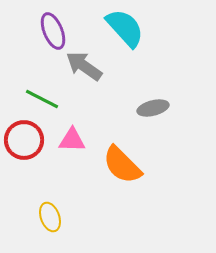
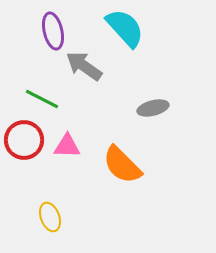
purple ellipse: rotated 9 degrees clockwise
pink triangle: moved 5 px left, 6 px down
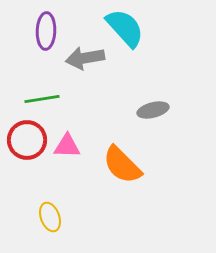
purple ellipse: moved 7 px left; rotated 15 degrees clockwise
gray arrow: moved 1 px right, 8 px up; rotated 45 degrees counterclockwise
green line: rotated 36 degrees counterclockwise
gray ellipse: moved 2 px down
red circle: moved 3 px right
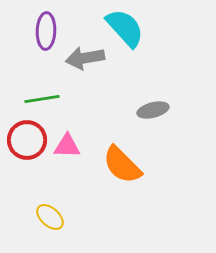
yellow ellipse: rotated 28 degrees counterclockwise
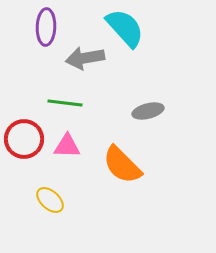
purple ellipse: moved 4 px up
green line: moved 23 px right, 4 px down; rotated 16 degrees clockwise
gray ellipse: moved 5 px left, 1 px down
red circle: moved 3 px left, 1 px up
yellow ellipse: moved 17 px up
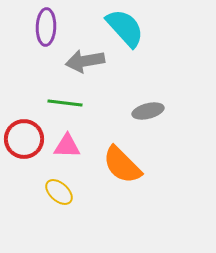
gray arrow: moved 3 px down
yellow ellipse: moved 9 px right, 8 px up
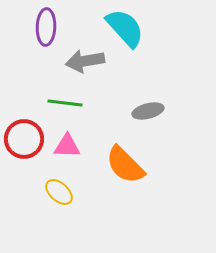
orange semicircle: moved 3 px right
